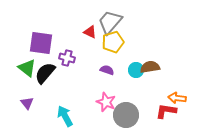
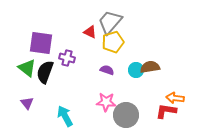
black semicircle: moved 1 px up; rotated 20 degrees counterclockwise
orange arrow: moved 2 px left
pink star: rotated 18 degrees counterclockwise
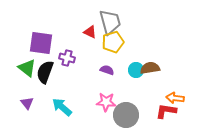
gray trapezoid: rotated 124 degrees clockwise
brown semicircle: moved 1 px down
cyan arrow: moved 3 px left, 9 px up; rotated 20 degrees counterclockwise
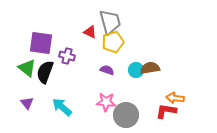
purple cross: moved 2 px up
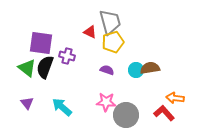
black semicircle: moved 5 px up
red L-shape: moved 2 px left, 2 px down; rotated 40 degrees clockwise
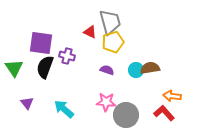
green triangle: moved 13 px left; rotated 18 degrees clockwise
orange arrow: moved 3 px left, 2 px up
cyan arrow: moved 2 px right, 2 px down
